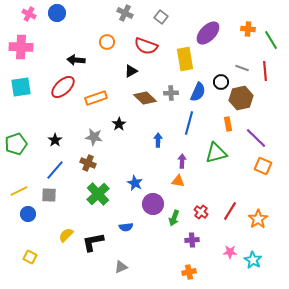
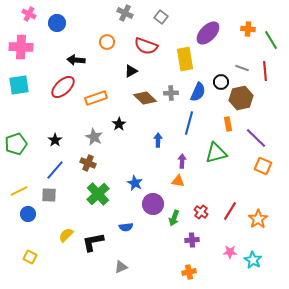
blue circle at (57, 13): moved 10 px down
cyan square at (21, 87): moved 2 px left, 2 px up
gray star at (94, 137): rotated 18 degrees clockwise
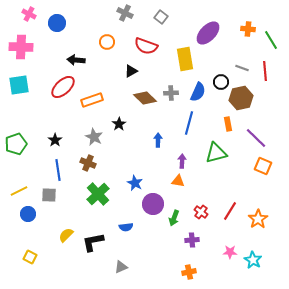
orange rectangle at (96, 98): moved 4 px left, 2 px down
blue line at (55, 170): moved 3 px right; rotated 50 degrees counterclockwise
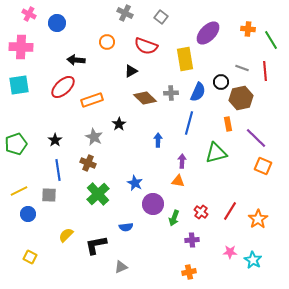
black L-shape at (93, 242): moved 3 px right, 3 px down
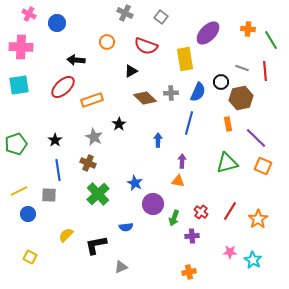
green triangle at (216, 153): moved 11 px right, 10 px down
purple cross at (192, 240): moved 4 px up
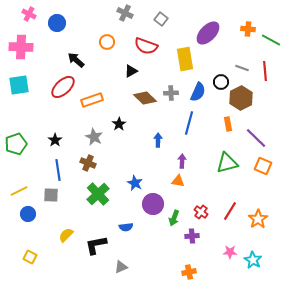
gray square at (161, 17): moved 2 px down
green line at (271, 40): rotated 30 degrees counterclockwise
black arrow at (76, 60): rotated 36 degrees clockwise
brown hexagon at (241, 98): rotated 15 degrees counterclockwise
gray square at (49, 195): moved 2 px right
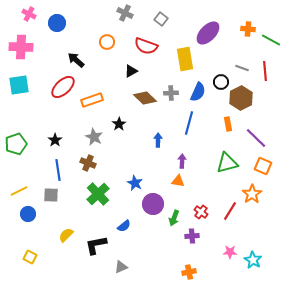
orange star at (258, 219): moved 6 px left, 25 px up
blue semicircle at (126, 227): moved 2 px left, 1 px up; rotated 32 degrees counterclockwise
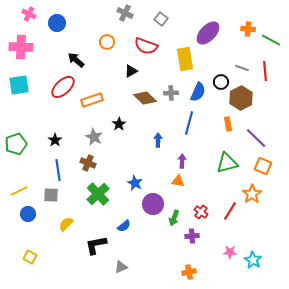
yellow semicircle at (66, 235): moved 11 px up
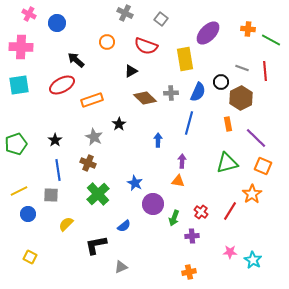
red ellipse at (63, 87): moved 1 px left, 2 px up; rotated 15 degrees clockwise
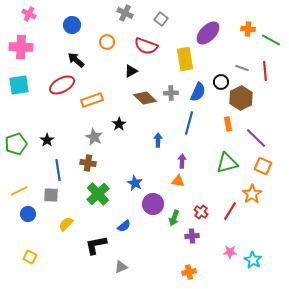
blue circle at (57, 23): moved 15 px right, 2 px down
black star at (55, 140): moved 8 px left
brown cross at (88, 163): rotated 14 degrees counterclockwise
